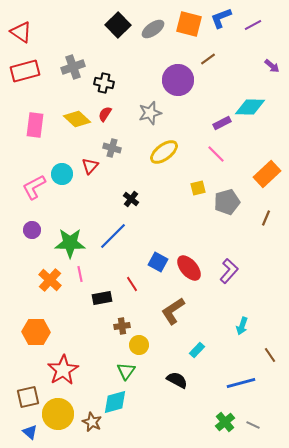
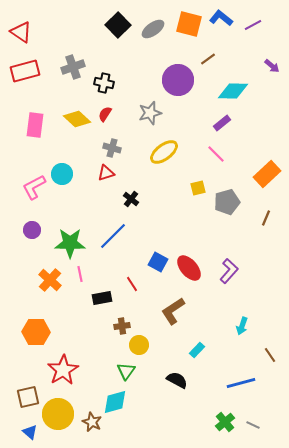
blue L-shape at (221, 18): rotated 60 degrees clockwise
cyan diamond at (250, 107): moved 17 px left, 16 px up
purple rectangle at (222, 123): rotated 12 degrees counterclockwise
red triangle at (90, 166): moved 16 px right, 7 px down; rotated 30 degrees clockwise
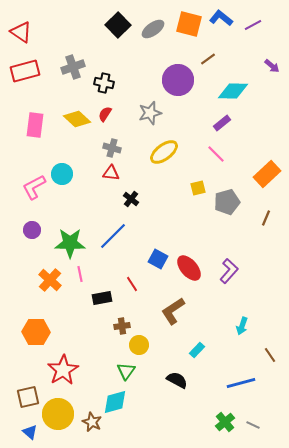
red triangle at (106, 173): moved 5 px right; rotated 24 degrees clockwise
blue square at (158, 262): moved 3 px up
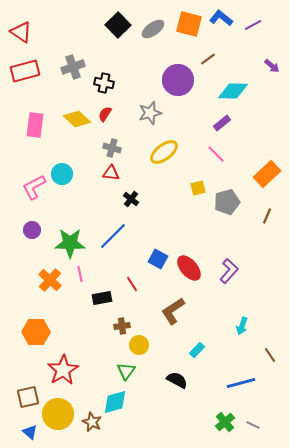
brown line at (266, 218): moved 1 px right, 2 px up
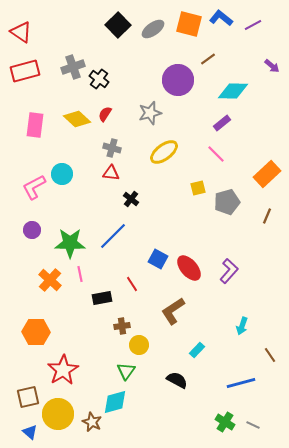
black cross at (104, 83): moved 5 px left, 4 px up; rotated 24 degrees clockwise
green cross at (225, 422): rotated 18 degrees counterclockwise
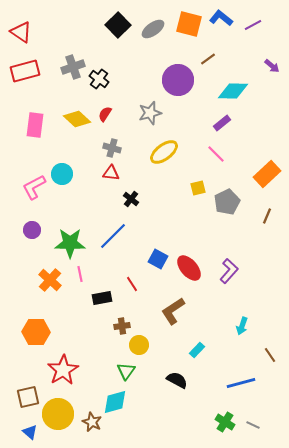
gray pentagon at (227, 202): rotated 10 degrees counterclockwise
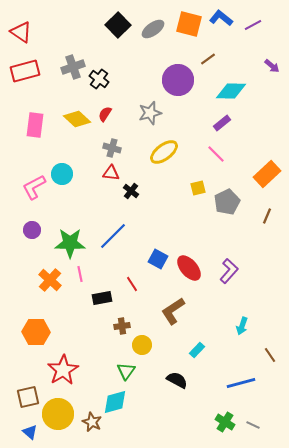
cyan diamond at (233, 91): moved 2 px left
black cross at (131, 199): moved 8 px up
yellow circle at (139, 345): moved 3 px right
